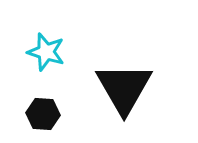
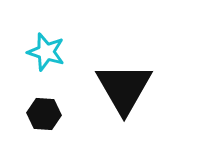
black hexagon: moved 1 px right
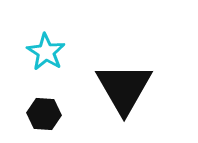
cyan star: rotated 15 degrees clockwise
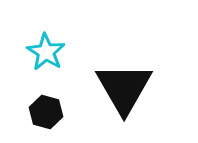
black hexagon: moved 2 px right, 2 px up; rotated 12 degrees clockwise
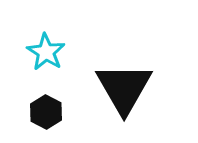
black hexagon: rotated 12 degrees clockwise
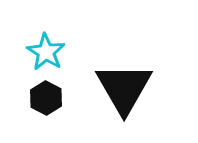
black hexagon: moved 14 px up
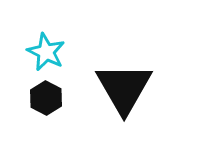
cyan star: rotated 6 degrees counterclockwise
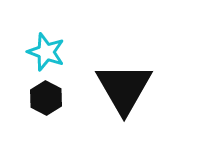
cyan star: rotated 6 degrees counterclockwise
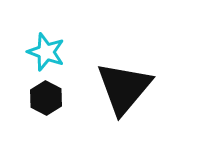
black triangle: rotated 10 degrees clockwise
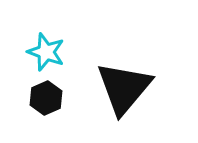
black hexagon: rotated 8 degrees clockwise
